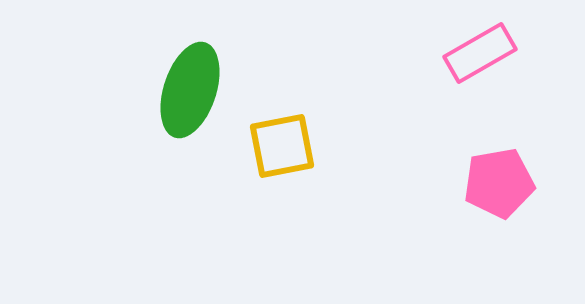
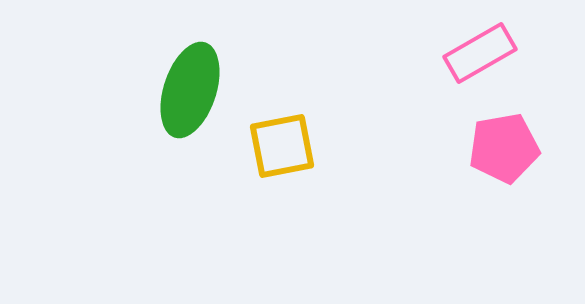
pink pentagon: moved 5 px right, 35 px up
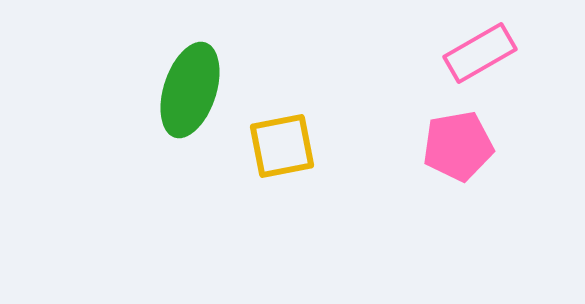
pink pentagon: moved 46 px left, 2 px up
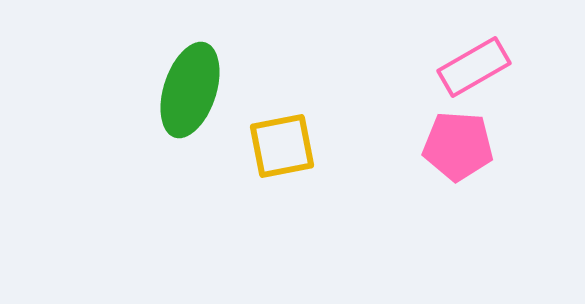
pink rectangle: moved 6 px left, 14 px down
pink pentagon: rotated 14 degrees clockwise
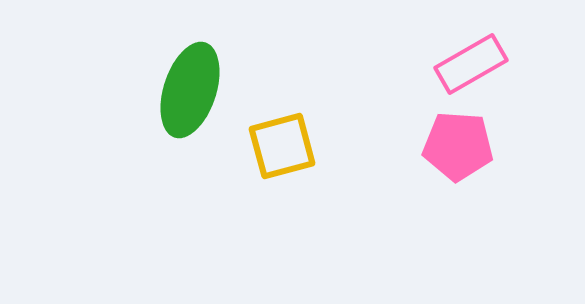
pink rectangle: moved 3 px left, 3 px up
yellow square: rotated 4 degrees counterclockwise
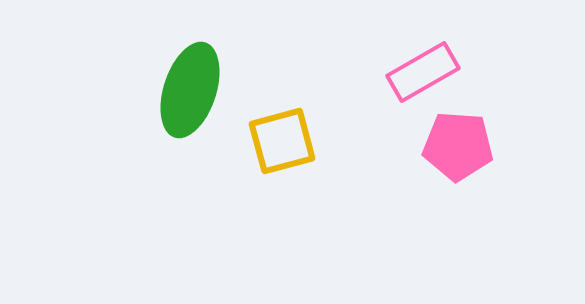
pink rectangle: moved 48 px left, 8 px down
yellow square: moved 5 px up
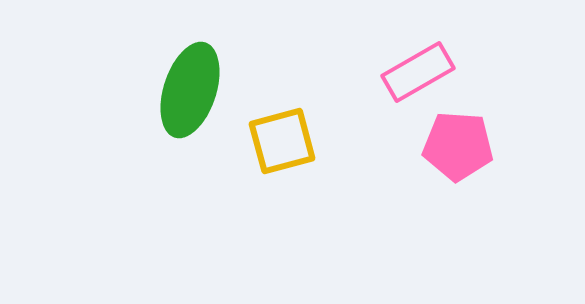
pink rectangle: moved 5 px left
